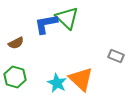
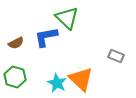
blue L-shape: moved 13 px down
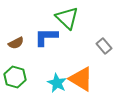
blue L-shape: rotated 10 degrees clockwise
gray rectangle: moved 12 px left, 10 px up; rotated 28 degrees clockwise
orange triangle: rotated 12 degrees counterclockwise
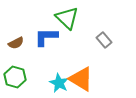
gray rectangle: moved 6 px up
cyan star: moved 2 px right
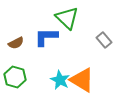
orange triangle: moved 1 px right, 1 px down
cyan star: moved 1 px right, 3 px up
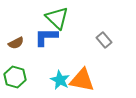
green triangle: moved 10 px left
orange triangle: rotated 20 degrees counterclockwise
